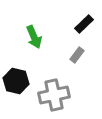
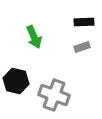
black rectangle: moved 2 px up; rotated 42 degrees clockwise
gray rectangle: moved 5 px right, 8 px up; rotated 35 degrees clockwise
gray cross: rotated 32 degrees clockwise
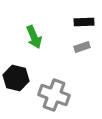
black hexagon: moved 3 px up
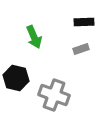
gray rectangle: moved 1 px left, 2 px down
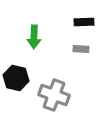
green arrow: rotated 25 degrees clockwise
gray rectangle: rotated 21 degrees clockwise
